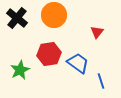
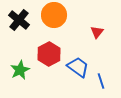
black cross: moved 2 px right, 2 px down
red hexagon: rotated 20 degrees counterclockwise
blue trapezoid: moved 4 px down
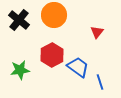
red hexagon: moved 3 px right, 1 px down
green star: rotated 18 degrees clockwise
blue line: moved 1 px left, 1 px down
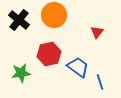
red hexagon: moved 3 px left, 1 px up; rotated 15 degrees clockwise
green star: moved 1 px right, 3 px down
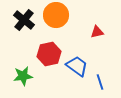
orange circle: moved 2 px right
black cross: moved 5 px right
red triangle: rotated 40 degrees clockwise
blue trapezoid: moved 1 px left, 1 px up
green star: moved 2 px right, 3 px down
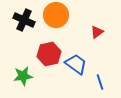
black cross: rotated 15 degrees counterclockwise
red triangle: rotated 24 degrees counterclockwise
blue trapezoid: moved 1 px left, 2 px up
